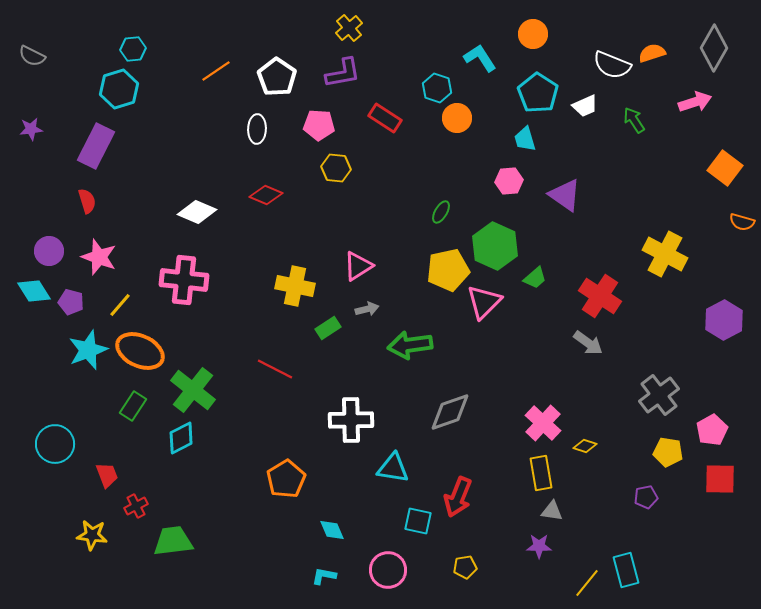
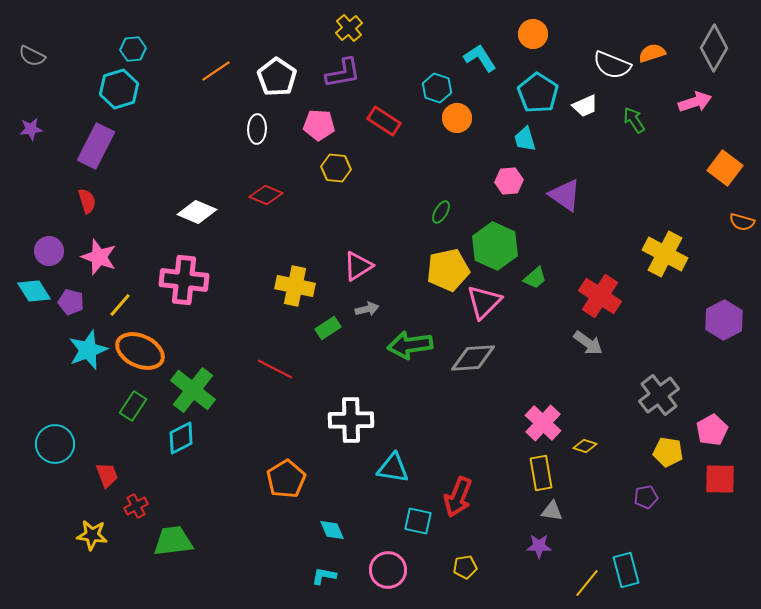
red rectangle at (385, 118): moved 1 px left, 3 px down
gray diamond at (450, 412): moved 23 px right, 54 px up; rotated 15 degrees clockwise
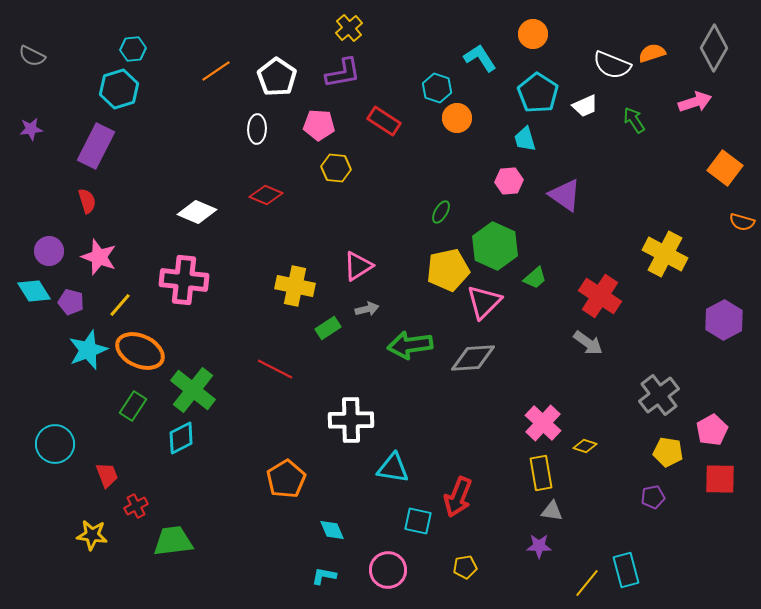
purple pentagon at (646, 497): moved 7 px right
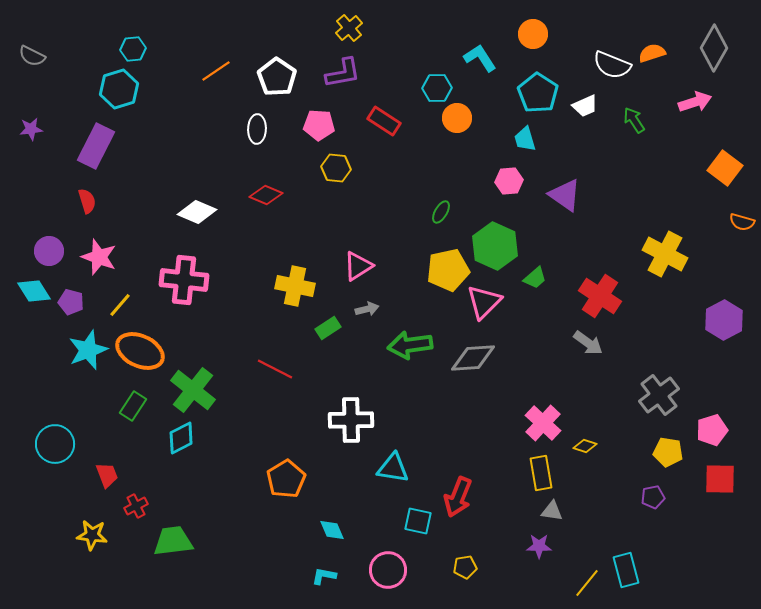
cyan hexagon at (437, 88): rotated 20 degrees counterclockwise
pink pentagon at (712, 430): rotated 12 degrees clockwise
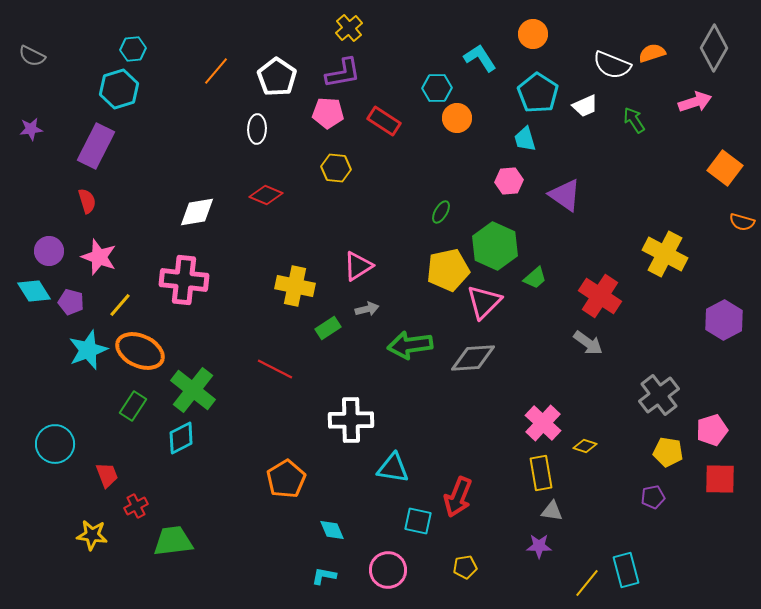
orange line at (216, 71): rotated 16 degrees counterclockwise
pink pentagon at (319, 125): moved 9 px right, 12 px up
white diamond at (197, 212): rotated 33 degrees counterclockwise
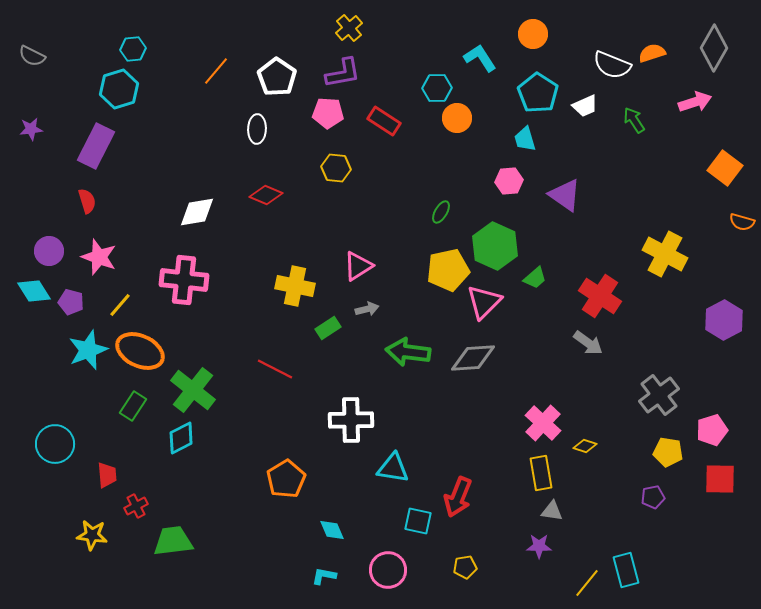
green arrow at (410, 345): moved 2 px left, 7 px down; rotated 15 degrees clockwise
red trapezoid at (107, 475): rotated 16 degrees clockwise
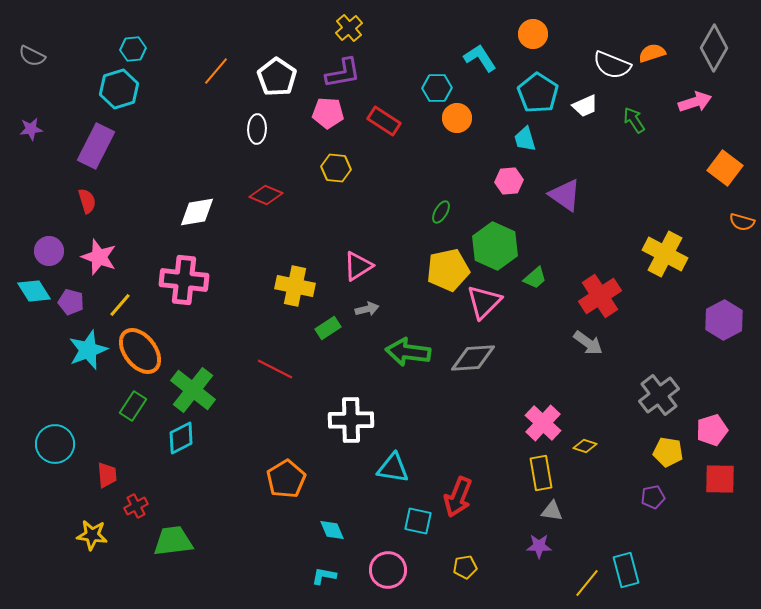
red cross at (600, 296): rotated 24 degrees clockwise
orange ellipse at (140, 351): rotated 27 degrees clockwise
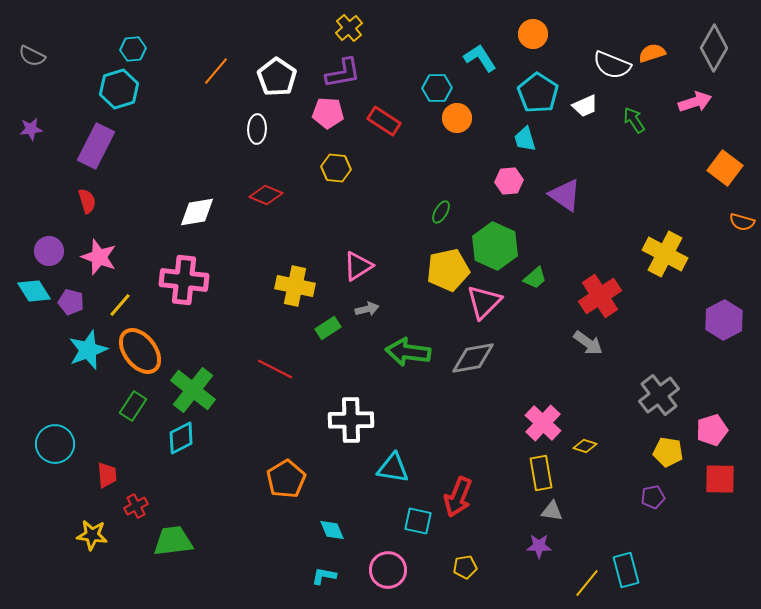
gray diamond at (473, 358): rotated 6 degrees counterclockwise
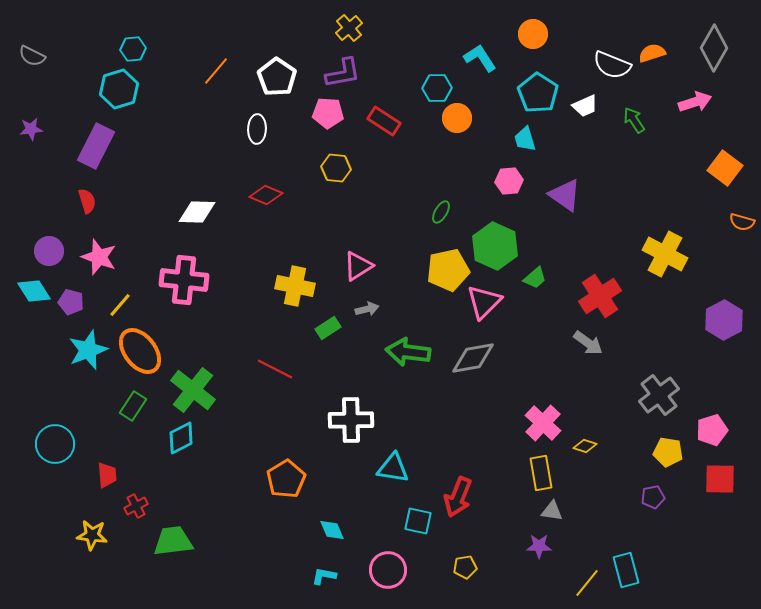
white diamond at (197, 212): rotated 12 degrees clockwise
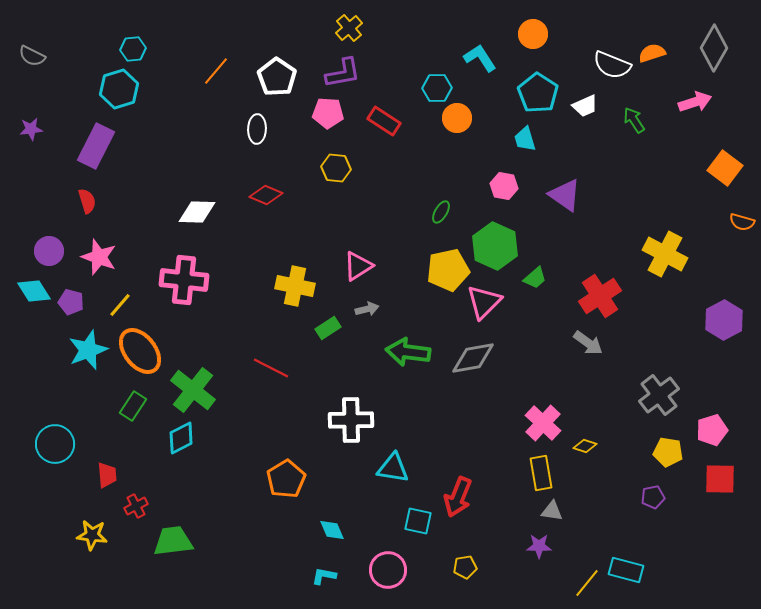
pink hexagon at (509, 181): moved 5 px left, 5 px down; rotated 16 degrees clockwise
red line at (275, 369): moved 4 px left, 1 px up
cyan rectangle at (626, 570): rotated 60 degrees counterclockwise
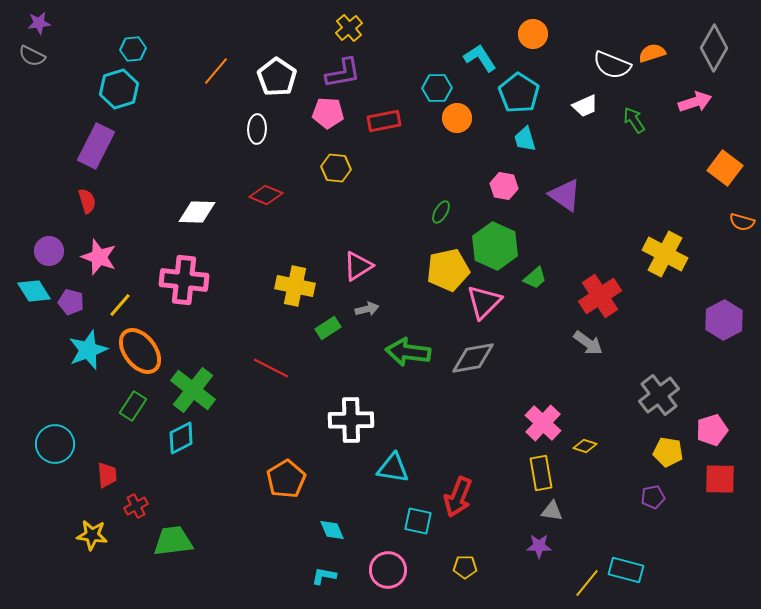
cyan pentagon at (538, 93): moved 19 px left
red rectangle at (384, 121): rotated 44 degrees counterclockwise
purple star at (31, 129): moved 8 px right, 106 px up
yellow pentagon at (465, 567): rotated 10 degrees clockwise
